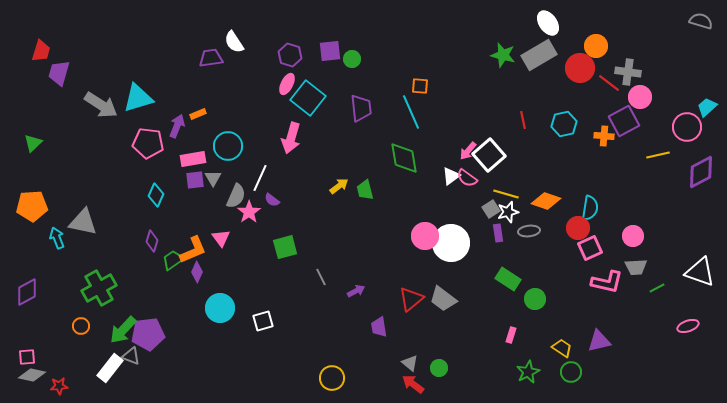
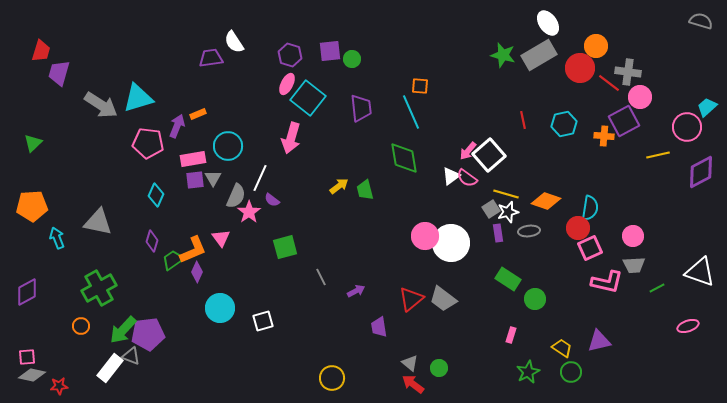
gray triangle at (83, 222): moved 15 px right
gray trapezoid at (636, 267): moved 2 px left, 2 px up
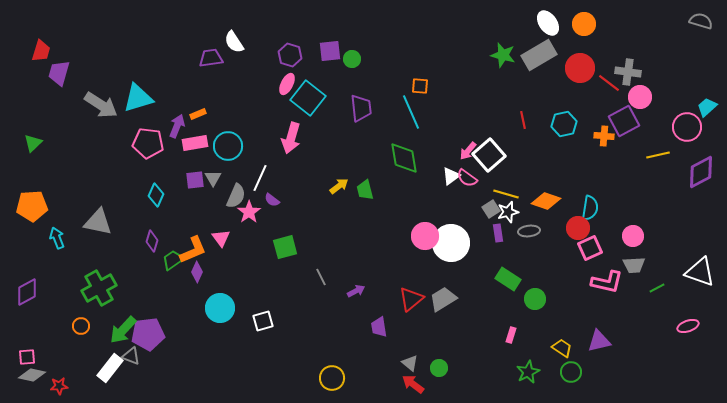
orange circle at (596, 46): moved 12 px left, 22 px up
pink rectangle at (193, 159): moved 2 px right, 16 px up
gray trapezoid at (443, 299): rotated 112 degrees clockwise
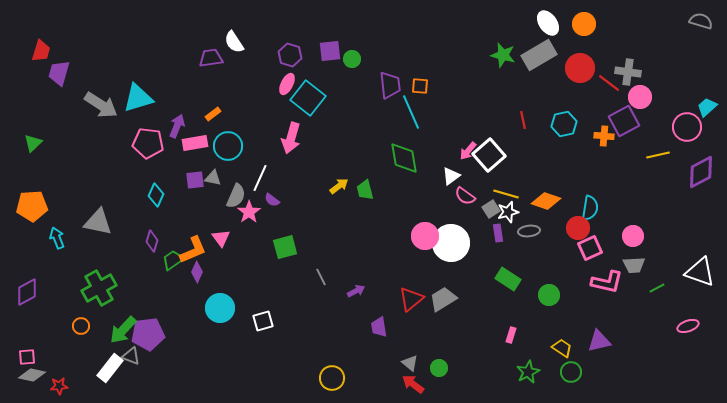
purple trapezoid at (361, 108): moved 29 px right, 23 px up
orange rectangle at (198, 114): moved 15 px right; rotated 14 degrees counterclockwise
gray triangle at (213, 178): rotated 48 degrees counterclockwise
pink semicircle at (467, 178): moved 2 px left, 18 px down
green circle at (535, 299): moved 14 px right, 4 px up
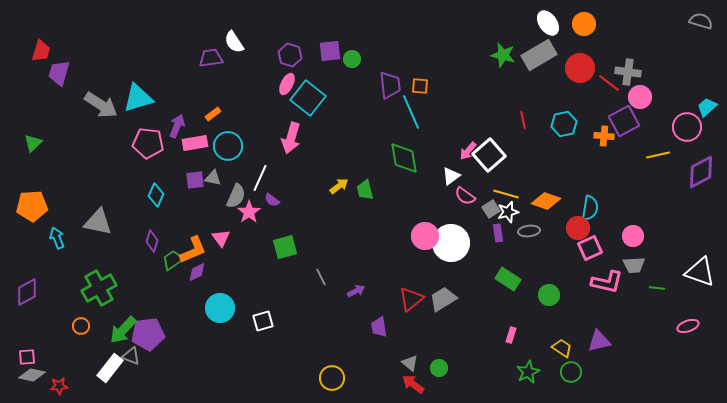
purple diamond at (197, 272): rotated 40 degrees clockwise
green line at (657, 288): rotated 35 degrees clockwise
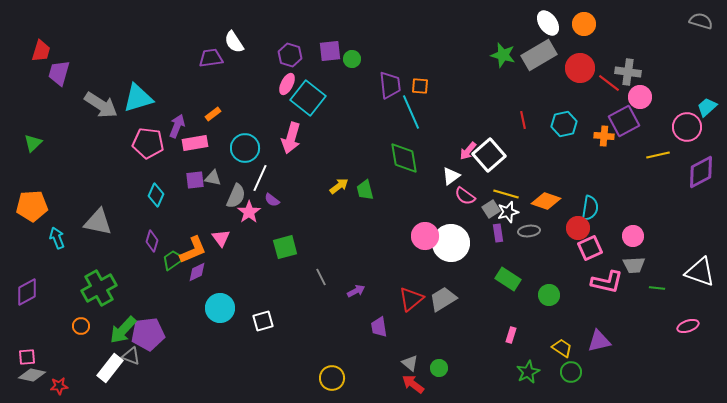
cyan circle at (228, 146): moved 17 px right, 2 px down
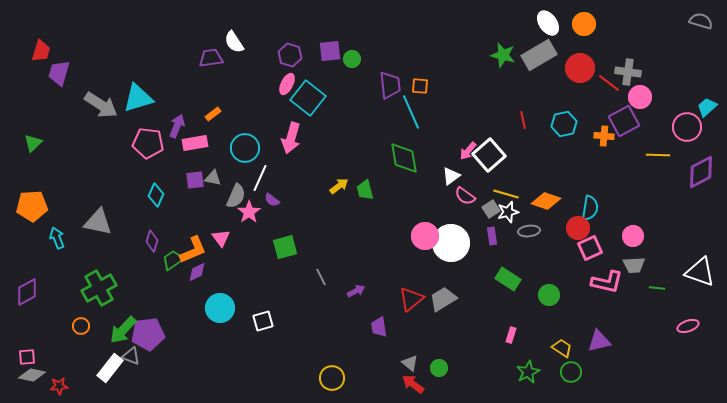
yellow line at (658, 155): rotated 15 degrees clockwise
purple rectangle at (498, 233): moved 6 px left, 3 px down
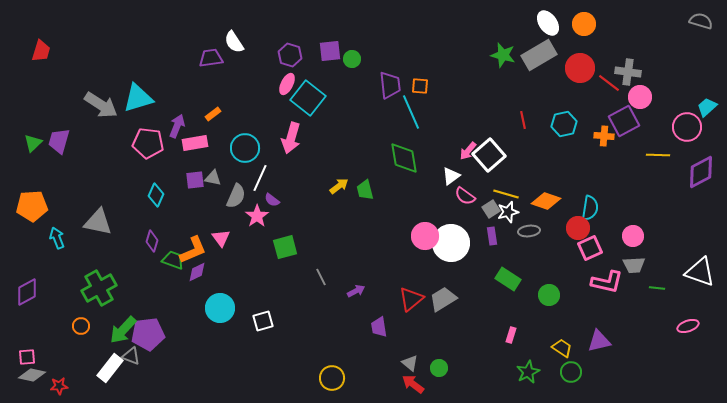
purple trapezoid at (59, 73): moved 68 px down
pink star at (249, 212): moved 8 px right, 4 px down
green trapezoid at (173, 260): rotated 55 degrees clockwise
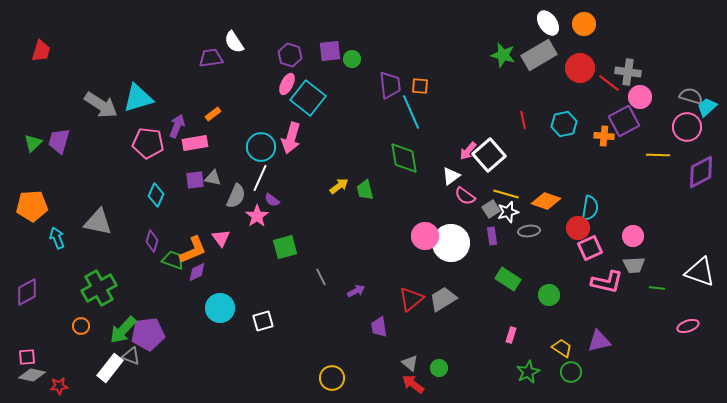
gray semicircle at (701, 21): moved 10 px left, 75 px down
cyan circle at (245, 148): moved 16 px right, 1 px up
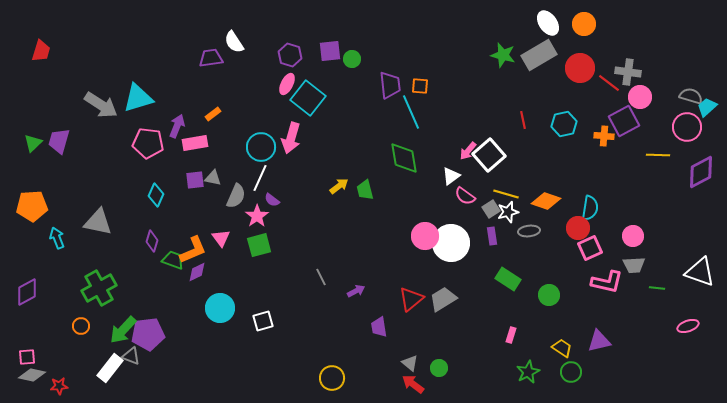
green square at (285, 247): moved 26 px left, 2 px up
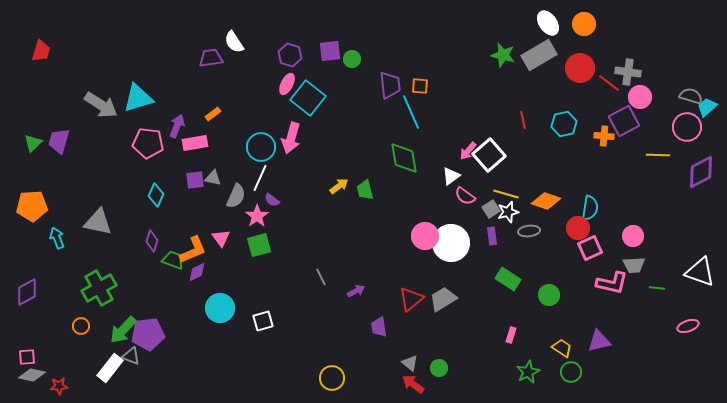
pink L-shape at (607, 282): moved 5 px right, 1 px down
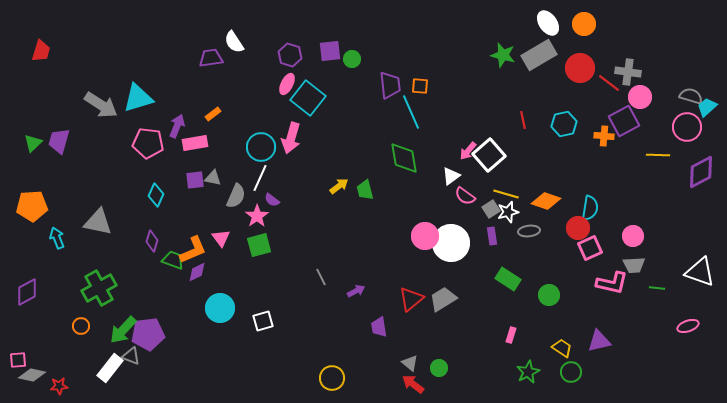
pink square at (27, 357): moved 9 px left, 3 px down
